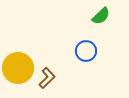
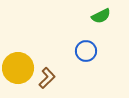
green semicircle: rotated 18 degrees clockwise
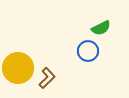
green semicircle: moved 12 px down
blue circle: moved 2 px right
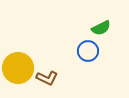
brown L-shape: rotated 70 degrees clockwise
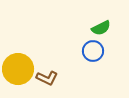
blue circle: moved 5 px right
yellow circle: moved 1 px down
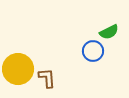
green semicircle: moved 8 px right, 4 px down
brown L-shape: rotated 120 degrees counterclockwise
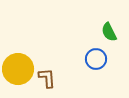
green semicircle: rotated 90 degrees clockwise
blue circle: moved 3 px right, 8 px down
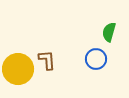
green semicircle: rotated 42 degrees clockwise
brown L-shape: moved 18 px up
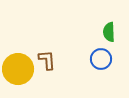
green semicircle: rotated 18 degrees counterclockwise
blue circle: moved 5 px right
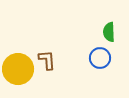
blue circle: moved 1 px left, 1 px up
